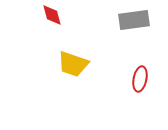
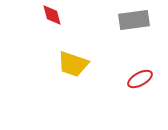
red ellipse: rotated 50 degrees clockwise
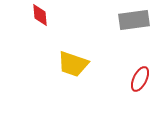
red diamond: moved 12 px left; rotated 10 degrees clockwise
red ellipse: rotated 35 degrees counterclockwise
